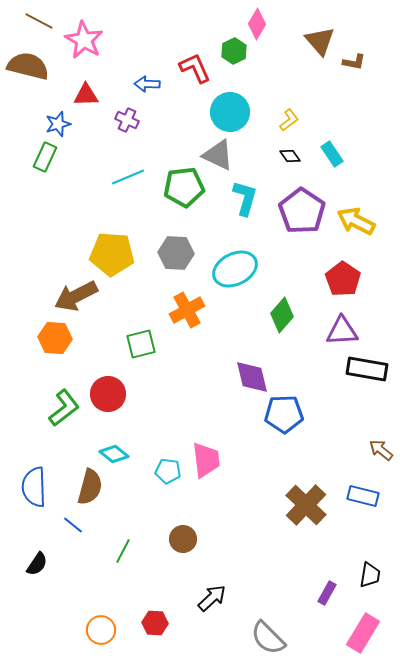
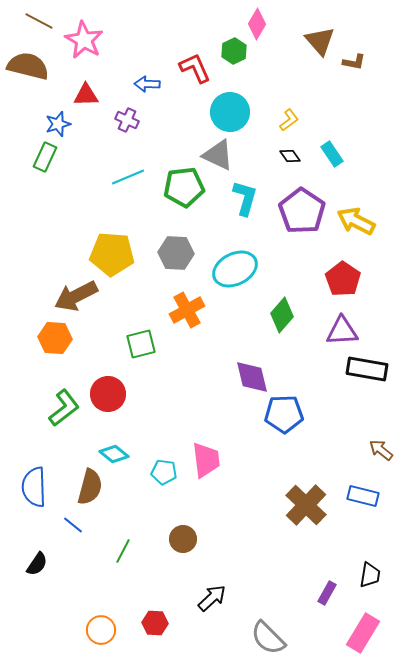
cyan pentagon at (168, 471): moved 4 px left, 1 px down
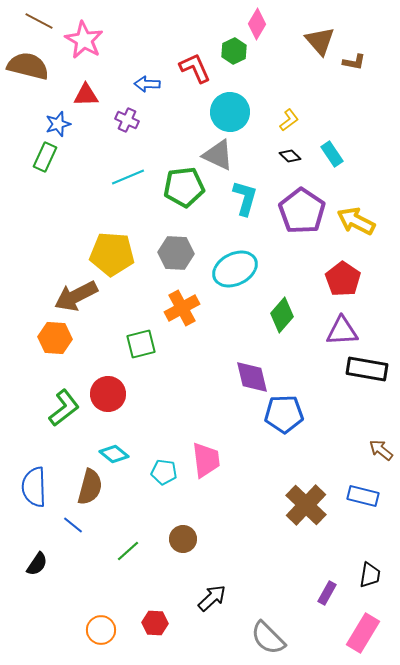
black diamond at (290, 156): rotated 10 degrees counterclockwise
orange cross at (187, 310): moved 5 px left, 2 px up
green line at (123, 551): moved 5 px right; rotated 20 degrees clockwise
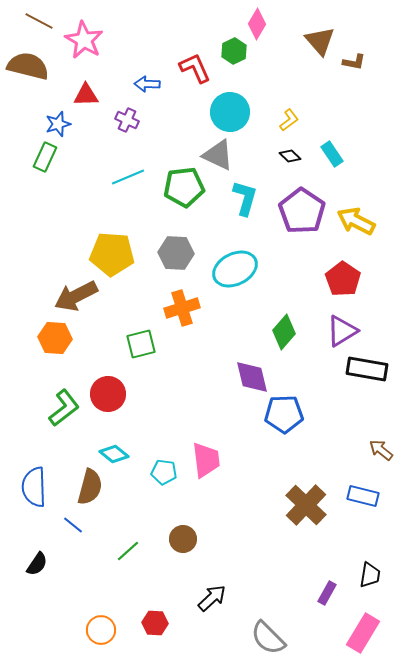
orange cross at (182, 308): rotated 12 degrees clockwise
green diamond at (282, 315): moved 2 px right, 17 px down
purple triangle at (342, 331): rotated 28 degrees counterclockwise
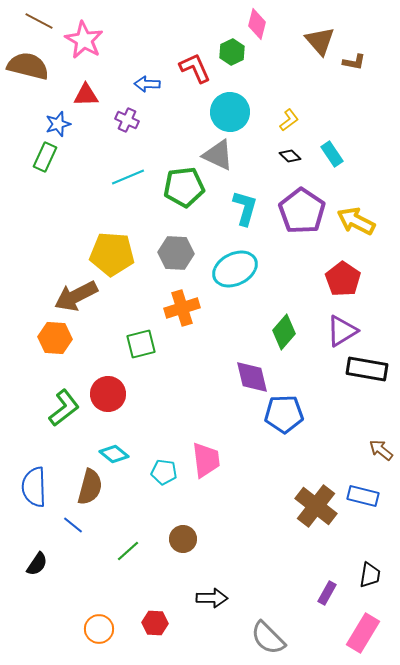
pink diamond at (257, 24): rotated 16 degrees counterclockwise
green hexagon at (234, 51): moved 2 px left, 1 px down
cyan L-shape at (245, 198): moved 10 px down
brown cross at (306, 505): moved 10 px right, 1 px down; rotated 6 degrees counterclockwise
black arrow at (212, 598): rotated 44 degrees clockwise
orange circle at (101, 630): moved 2 px left, 1 px up
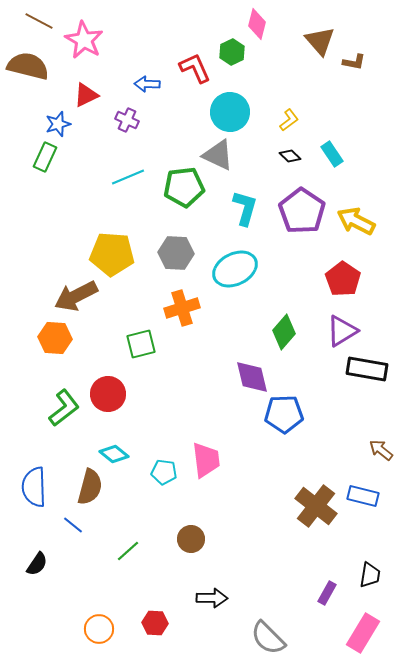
red triangle at (86, 95): rotated 24 degrees counterclockwise
brown circle at (183, 539): moved 8 px right
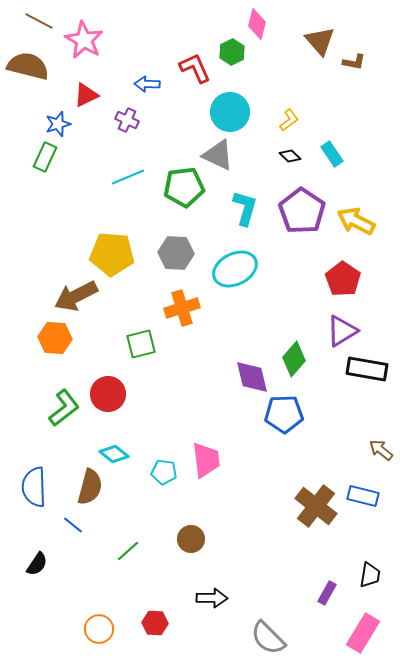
green diamond at (284, 332): moved 10 px right, 27 px down
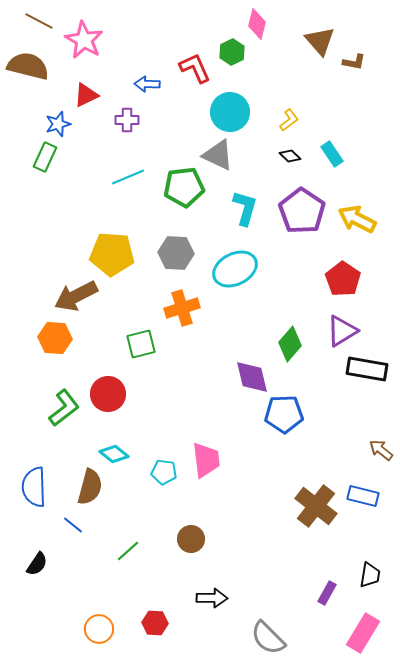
purple cross at (127, 120): rotated 25 degrees counterclockwise
yellow arrow at (356, 221): moved 1 px right, 2 px up
green diamond at (294, 359): moved 4 px left, 15 px up
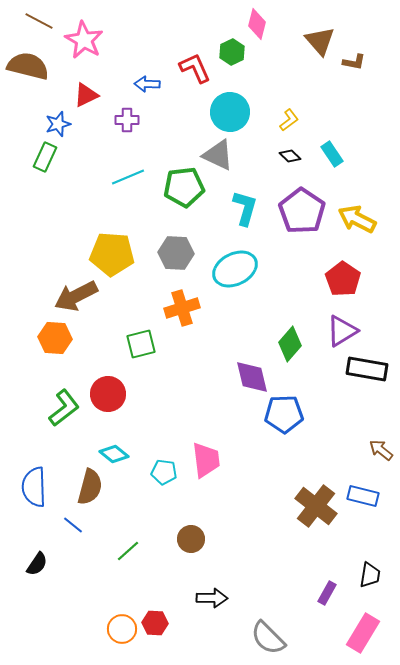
orange circle at (99, 629): moved 23 px right
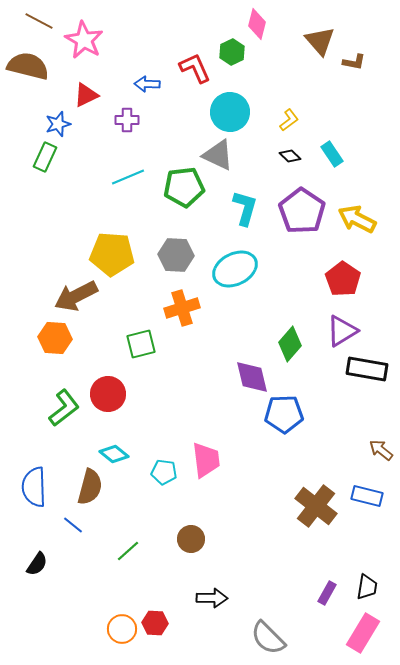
gray hexagon at (176, 253): moved 2 px down
blue rectangle at (363, 496): moved 4 px right
black trapezoid at (370, 575): moved 3 px left, 12 px down
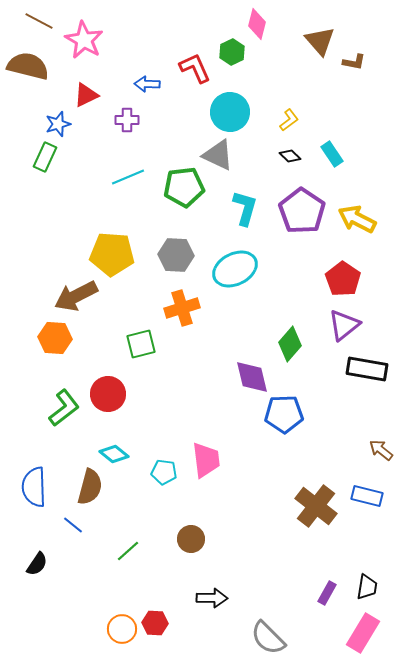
purple triangle at (342, 331): moved 2 px right, 6 px up; rotated 8 degrees counterclockwise
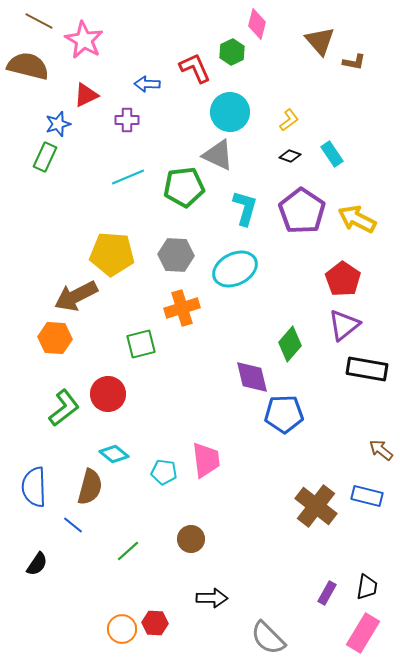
black diamond at (290, 156): rotated 25 degrees counterclockwise
